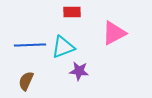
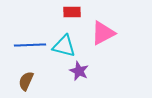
pink triangle: moved 11 px left
cyan triangle: moved 1 px right, 1 px up; rotated 35 degrees clockwise
purple star: rotated 18 degrees clockwise
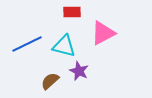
blue line: moved 3 px left, 1 px up; rotated 24 degrees counterclockwise
brown semicircle: moved 24 px right; rotated 24 degrees clockwise
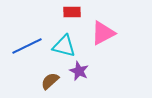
blue line: moved 2 px down
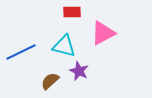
blue line: moved 6 px left, 6 px down
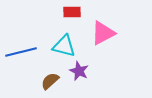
blue line: rotated 12 degrees clockwise
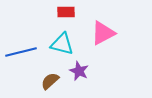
red rectangle: moved 6 px left
cyan triangle: moved 2 px left, 2 px up
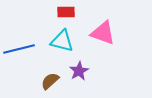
pink triangle: rotated 48 degrees clockwise
cyan triangle: moved 3 px up
blue line: moved 2 px left, 3 px up
purple star: rotated 18 degrees clockwise
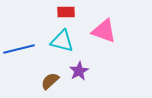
pink triangle: moved 1 px right, 2 px up
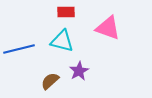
pink triangle: moved 4 px right, 3 px up
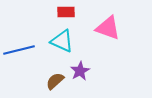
cyan triangle: rotated 10 degrees clockwise
blue line: moved 1 px down
purple star: moved 1 px right
brown semicircle: moved 5 px right
